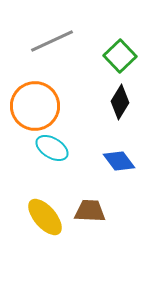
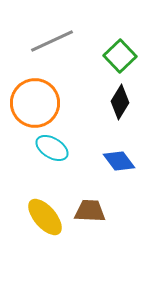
orange circle: moved 3 px up
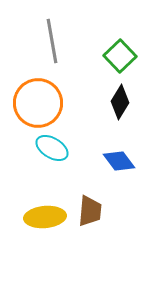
gray line: rotated 75 degrees counterclockwise
orange circle: moved 3 px right
brown trapezoid: rotated 92 degrees clockwise
yellow ellipse: rotated 54 degrees counterclockwise
